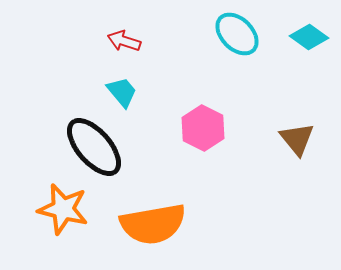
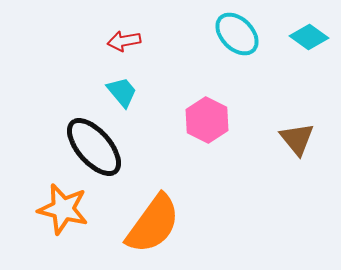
red arrow: rotated 28 degrees counterclockwise
pink hexagon: moved 4 px right, 8 px up
orange semicircle: rotated 44 degrees counterclockwise
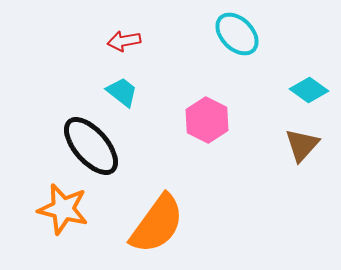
cyan diamond: moved 53 px down
cyan trapezoid: rotated 12 degrees counterclockwise
brown triangle: moved 5 px right, 6 px down; rotated 21 degrees clockwise
black ellipse: moved 3 px left, 1 px up
orange semicircle: moved 4 px right
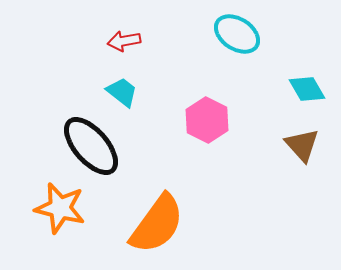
cyan ellipse: rotated 12 degrees counterclockwise
cyan diamond: moved 2 px left, 1 px up; rotated 24 degrees clockwise
brown triangle: rotated 24 degrees counterclockwise
orange star: moved 3 px left, 1 px up
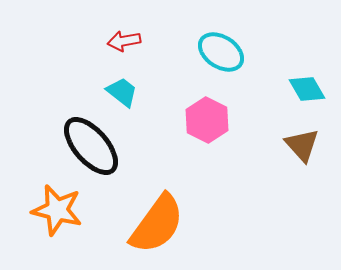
cyan ellipse: moved 16 px left, 18 px down
orange star: moved 3 px left, 2 px down
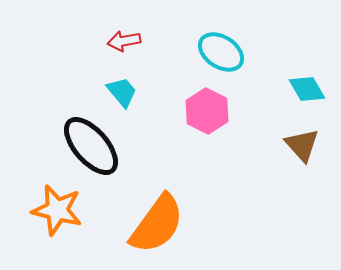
cyan trapezoid: rotated 12 degrees clockwise
pink hexagon: moved 9 px up
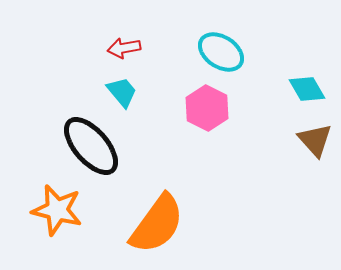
red arrow: moved 7 px down
pink hexagon: moved 3 px up
brown triangle: moved 13 px right, 5 px up
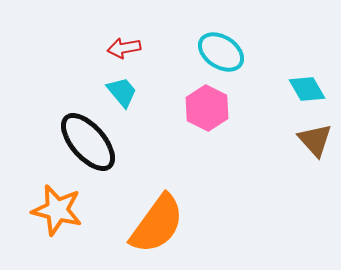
black ellipse: moved 3 px left, 4 px up
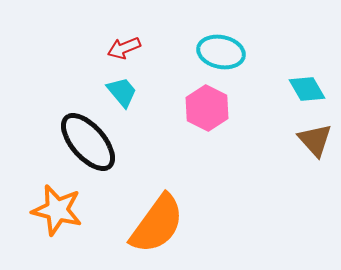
red arrow: rotated 12 degrees counterclockwise
cyan ellipse: rotated 21 degrees counterclockwise
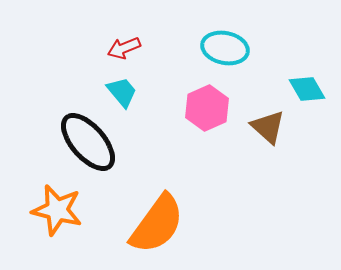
cyan ellipse: moved 4 px right, 4 px up
pink hexagon: rotated 9 degrees clockwise
brown triangle: moved 47 px left, 13 px up; rotated 6 degrees counterclockwise
